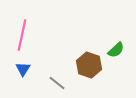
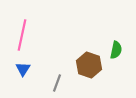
green semicircle: rotated 36 degrees counterclockwise
gray line: rotated 72 degrees clockwise
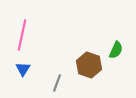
green semicircle: rotated 12 degrees clockwise
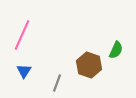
pink line: rotated 12 degrees clockwise
blue triangle: moved 1 px right, 2 px down
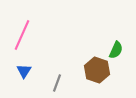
brown hexagon: moved 8 px right, 5 px down
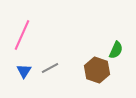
gray line: moved 7 px left, 15 px up; rotated 42 degrees clockwise
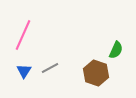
pink line: moved 1 px right
brown hexagon: moved 1 px left, 3 px down
